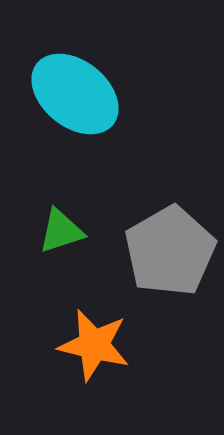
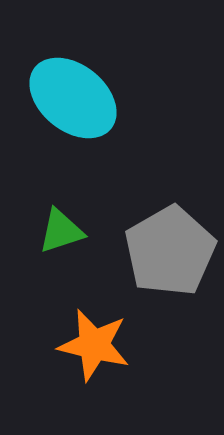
cyan ellipse: moved 2 px left, 4 px down
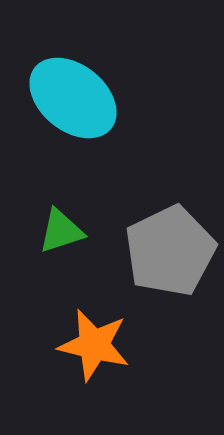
gray pentagon: rotated 4 degrees clockwise
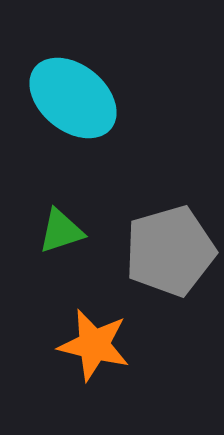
gray pentagon: rotated 10 degrees clockwise
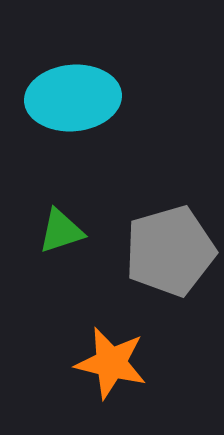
cyan ellipse: rotated 44 degrees counterclockwise
orange star: moved 17 px right, 18 px down
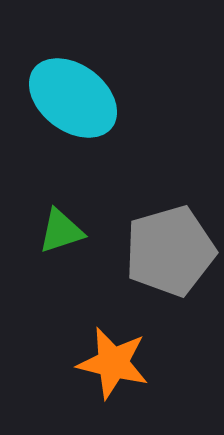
cyan ellipse: rotated 42 degrees clockwise
orange star: moved 2 px right
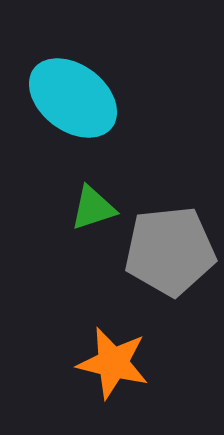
green triangle: moved 32 px right, 23 px up
gray pentagon: rotated 10 degrees clockwise
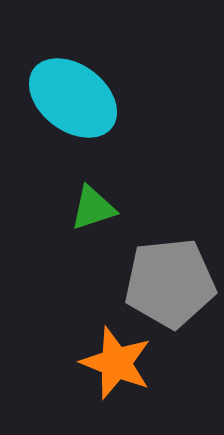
gray pentagon: moved 32 px down
orange star: moved 3 px right; rotated 8 degrees clockwise
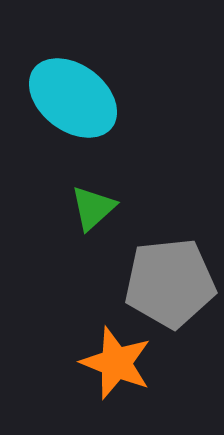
green triangle: rotated 24 degrees counterclockwise
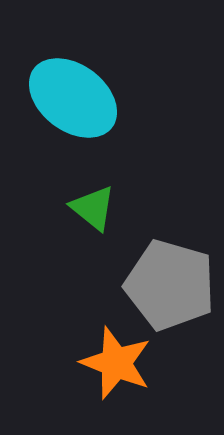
green triangle: rotated 39 degrees counterclockwise
gray pentagon: moved 2 px down; rotated 22 degrees clockwise
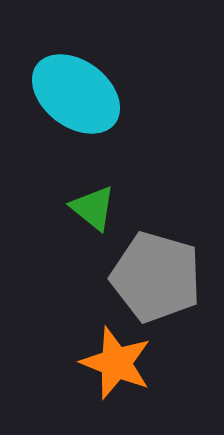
cyan ellipse: moved 3 px right, 4 px up
gray pentagon: moved 14 px left, 8 px up
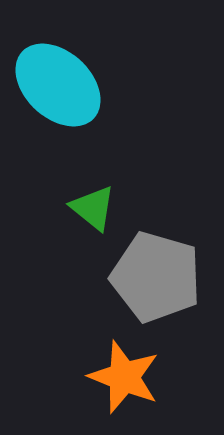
cyan ellipse: moved 18 px left, 9 px up; rotated 6 degrees clockwise
orange star: moved 8 px right, 14 px down
